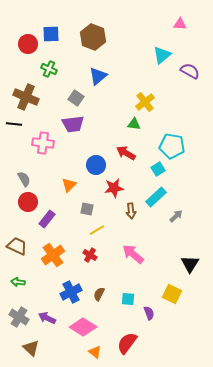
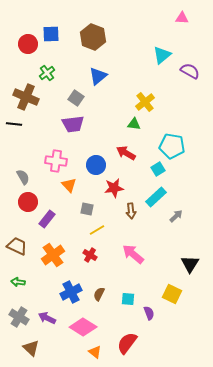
pink triangle at (180, 24): moved 2 px right, 6 px up
green cross at (49, 69): moved 2 px left, 4 px down; rotated 28 degrees clockwise
pink cross at (43, 143): moved 13 px right, 18 px down
gray semicircle at (24, 179): moved 1 px left, 2 px up
orange triangle at (69, 185): rotated 28 degrees counterclockwise
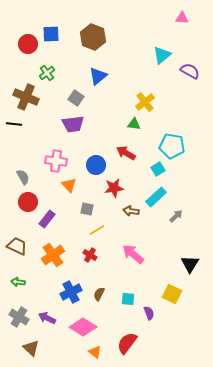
brown arrow at (131, 211): rotated 105 degrees clockwise
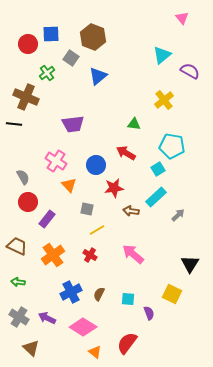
pink triangle at (182, 18): rotated 48 degrees clockwise
gray square at (76, 98): moved 5 px left, 40 px up
yellow cross at (145, 102): moved 19 px right, 2 px up
pink cross at (56, 161): rotated 25 degrees clockwise
gray arrow at (176, 216): moved 2 px right, 1 px up
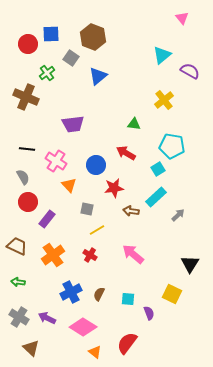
black line at (14, 124): moved 13 px right, 25 px down
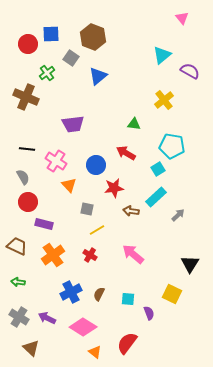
purple rectangle at (47, 219): moved 3 px left, 5 px down; rotated 66 degrees clockwise
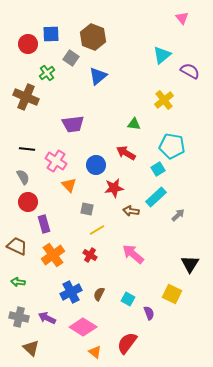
purple rectangle at (44, 224): rotated 60 degrees clockwise
cyan square at (128, 299): rotated 24 degrees clockwise
gray cross at (19, 317): rotated 18 degrees counterclockwise
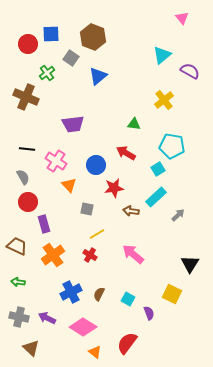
yellow line at (97, 230): moved 4 px down
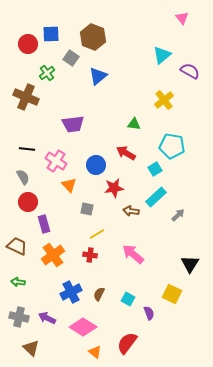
cyan square at (158, 169): moved 3 px left
red cross at (90, 255): rotated 24 degrees counterclockwise
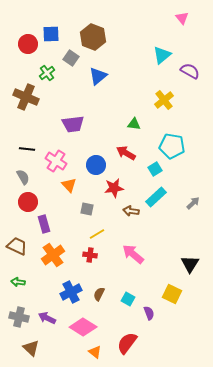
gray arrow at (178, 215): moved 15 px right, 12 px up
